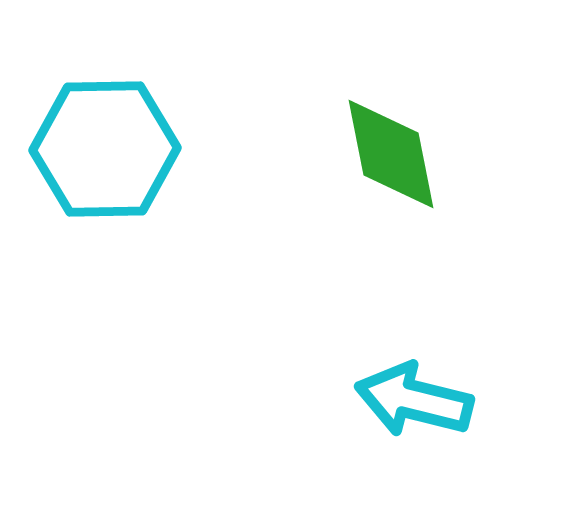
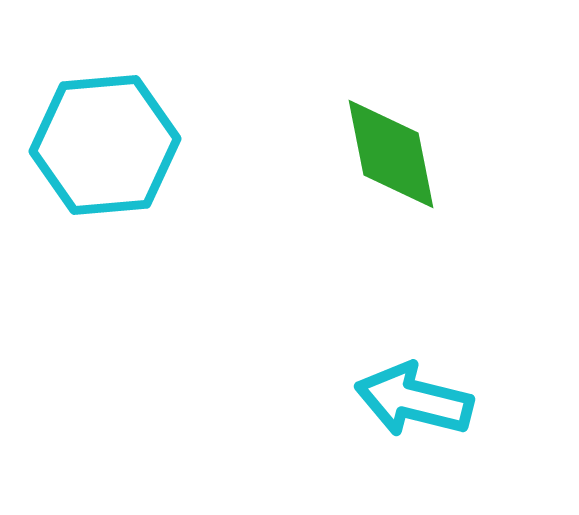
cyan hexagon: moved 4 px up; rotated 4 degrees counterclockwise
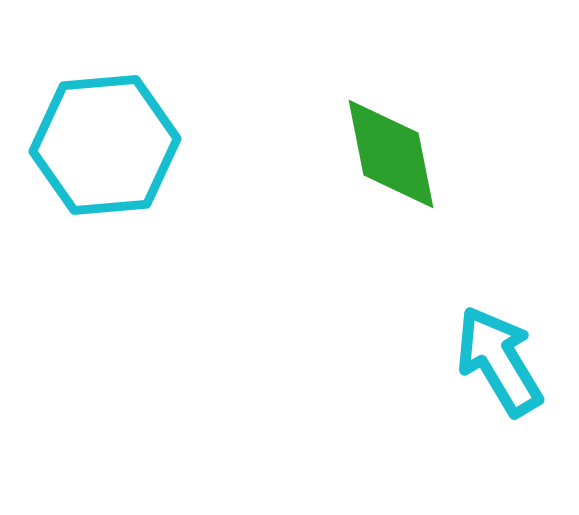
cyan arrow: moved 85 px right, 39 px up; rotated 45 degrees clockwise
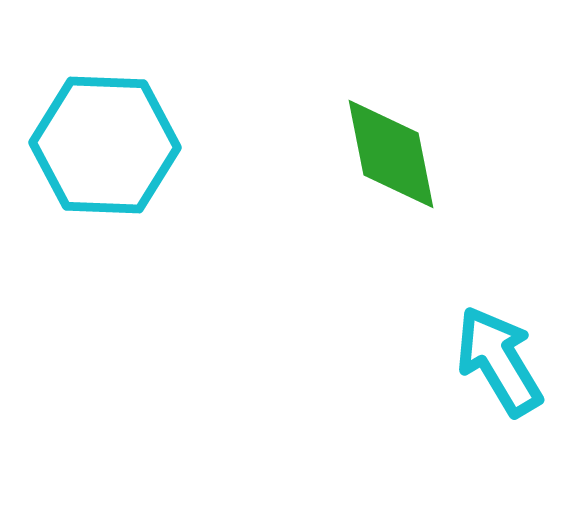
cyan hexagon: rotated 7 degrees clockwise
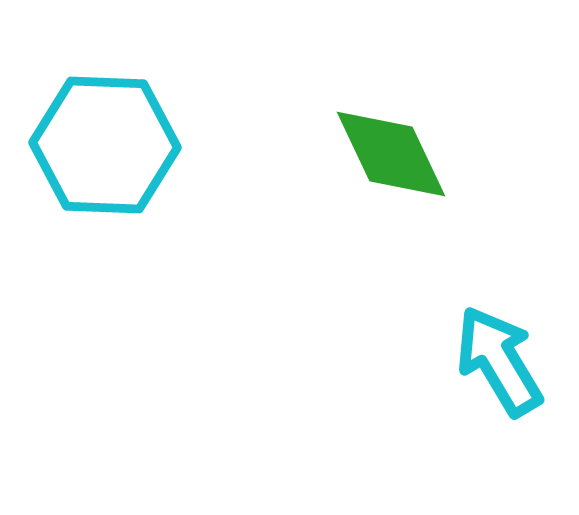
green diamond: rotated 14 degrees counterclockwise
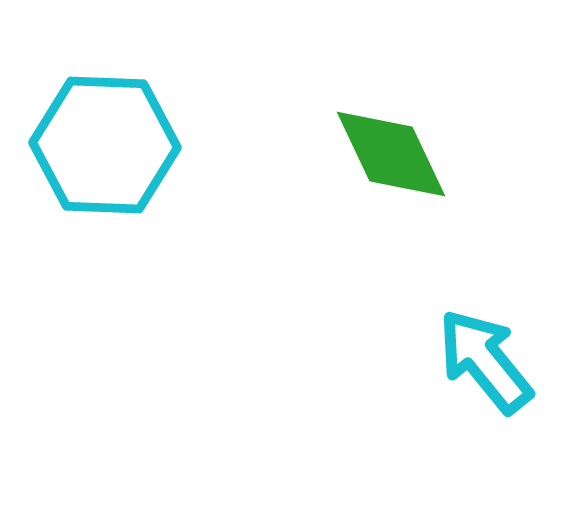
cyan arrow: moved 14 px left; rotated 8 degrees counterclockwise
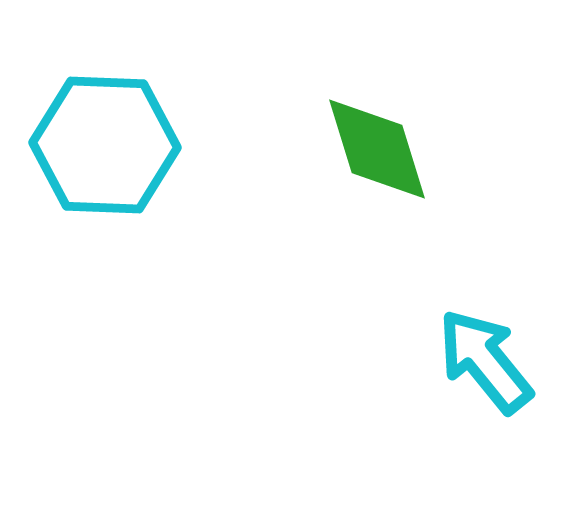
green diamond: moved 14 px left, 5 px up; rotated 8 degrees clockwise
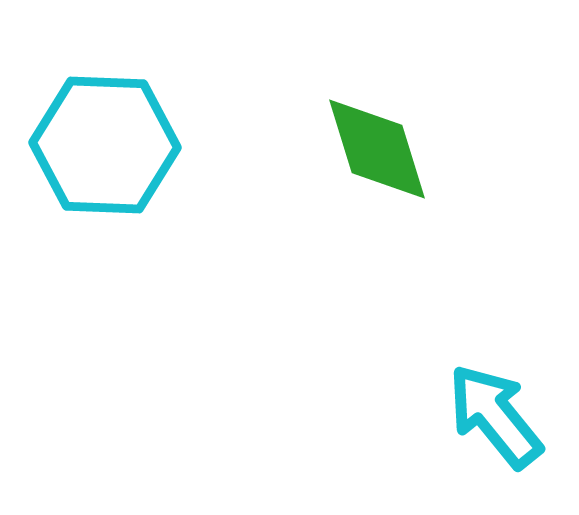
cyan arrow: moved 10 px right, 55 px down
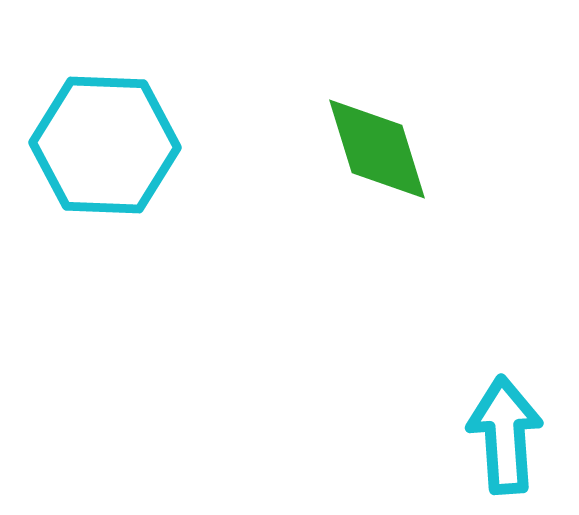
cyan arrow: moved 10 px right, 19 px down; rotated 35 degrees clockwise
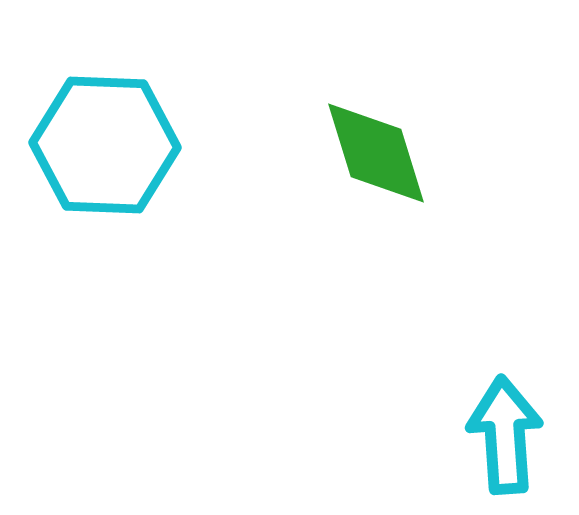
green diamond: moved 1 px left, 4 px down
